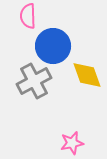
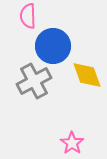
pink star: rotated 25 degrees counterclockwise
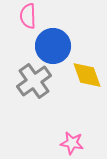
gray cross: rotated 8 degrees counterclockwise
pink star: rotated 25 degrees counterclockwise
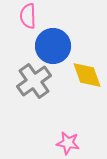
pink star: moved 4 px left
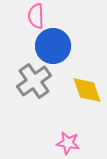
pink semicircle: moved 8 px right
yellow diamond: moved 15 px down
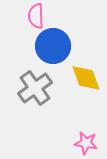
gray cross: moved 1 px right, 7 px down
yellow diamond: moved 1 px left, 12 px up
pink star: moved 18 px right
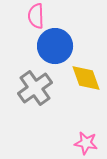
blue circle: moved 2 px right
